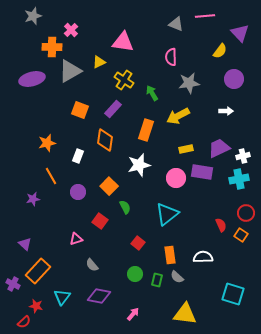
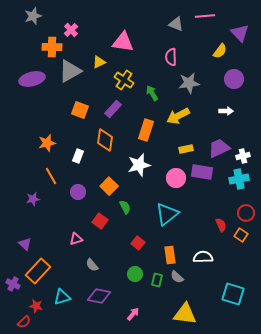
cyan triangle at (62, 297): rotated 36 degrees clockwise
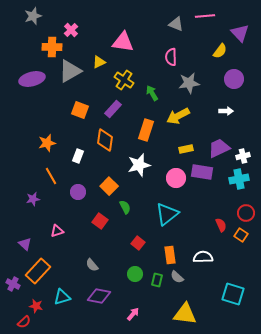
pink triangle at (76, 239): moved 19 px left, 8 px up
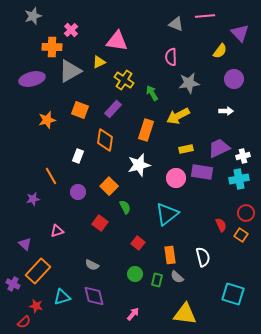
pink triangle at (123, 42): moved 6 px left, 1 px up
orange star at (47, 143): moved 23 px up
red square at (100, 221): moved 2 px down
white semicircle at (203, 257): rotated 78 degrees clockwise
gray semicircle at (92, 265): rotated 24 degrees counterclockwise
purple diamond at (99, 296): moved 5 px left; rotated 65 degrees clockwise
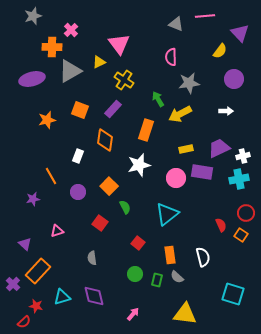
pink triangle at (117, 41): moved 2 px right, 3 px down; rotated 45 degrees clockwise
green arrow at (152, 93): moved 6 px right, 6 px down
yellow arrow at (178, 116): moved 2 px right, 2 px up
gray semicircle at (92, 265): moved 7 px up; rotated 56 degrees clockwise
purple cross at (13, 284): rotated 16 degrees clockwise
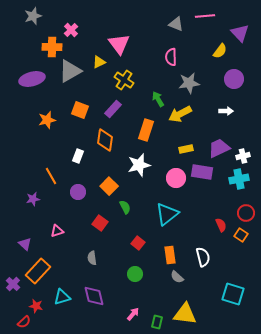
green rectangle at (157, 280): moved 42 px down
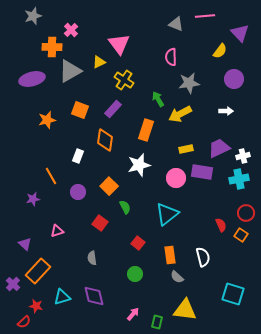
yellow triangle at (185, 314): moved 4 px up
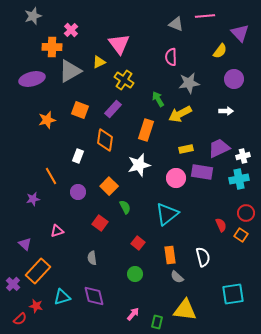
cyan square at (233, 294): rotated 25 degrees counterclockwise
red semicircle at (24, 322): moved 4 px left, 3 px up
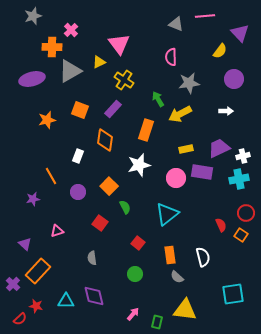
cyan triangle at (62, 297): moved 4 px right, 4 px down; rotated 18 degrees clockwise
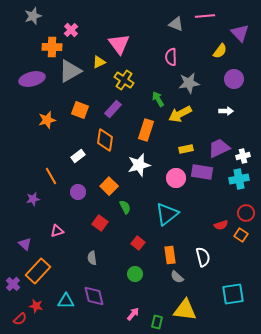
white rectangle at (78, 156): rotated 32 degrees clockwise
red semicircle at (221, 225): rotated 96 degrees clockwise
